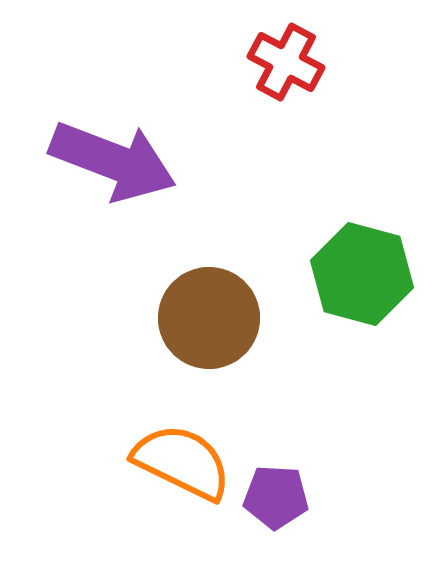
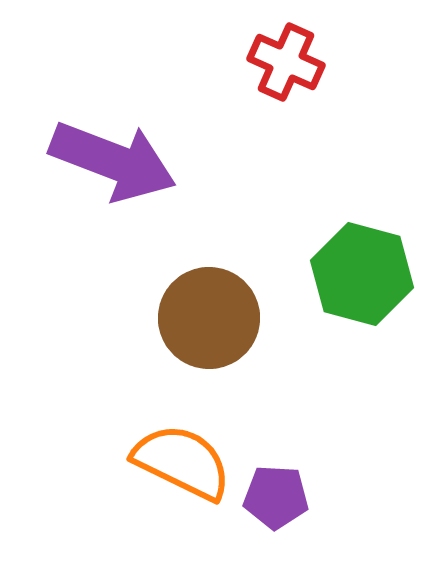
red cross: rotated 4 degrees counterclockwise
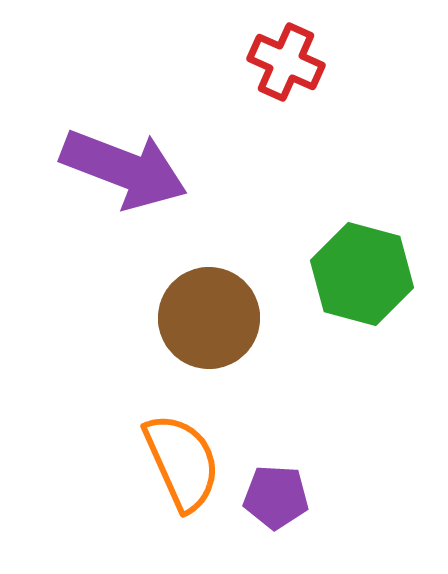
purple arrow: moved 11 px right, 8 px down
orange semicircle: rotated 40 degrees clockwise
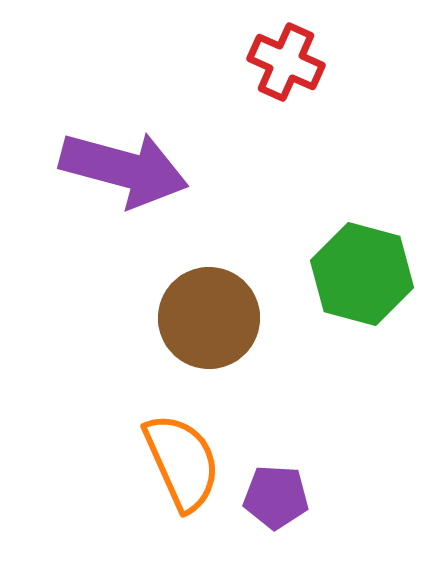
purple arrow: rotated 6 degrees counterclockwise
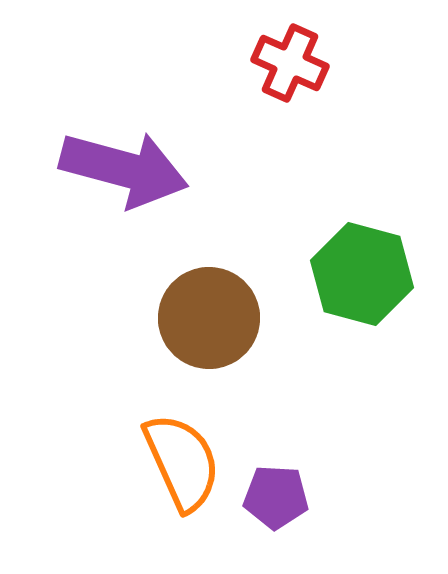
red cross: moved 4 px right, 1 px down
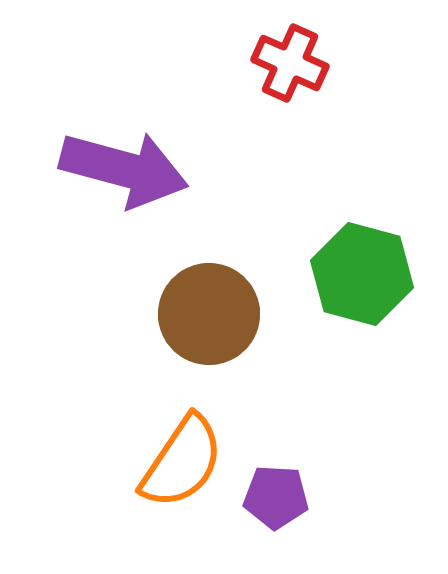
brown circle: moved 4 px up
orange semicircle: rotated 58 degrees clockwise
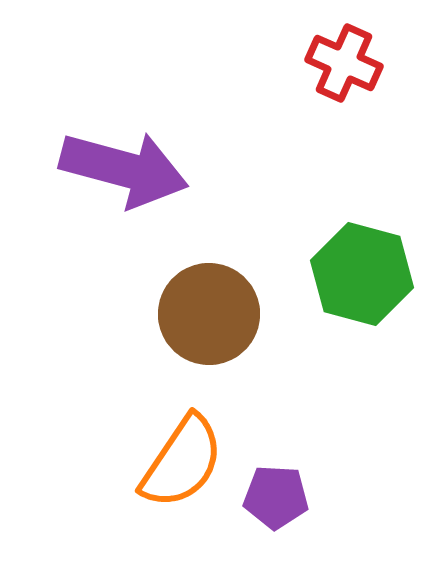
red cross: moved 54 px right
